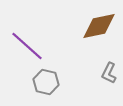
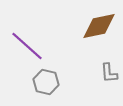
gray L-shape: rotated 30 degrees counterclockwise
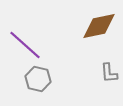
purple line: moved 2 px left, 1 px up
gray hexagon: moved 8 px left, 3 px up
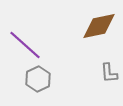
gray hexagon: rotated 20 degrees clockwise
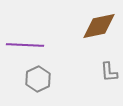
purple line: rotated 39 degrees counterclockwise
gray L-shape: moved 1 px up
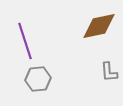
purple line: moved 4 px up; rotated 69 degrees clockwise
gray hexagon: rotated 20 degrees clockwise
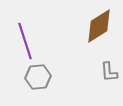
brown diamond: rotated 21 degrees counterclockwise
gray hexagon: moved 2 px up
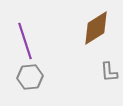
brown diamond: moved 3 px left, 2 px down
gray hexagon: moved 8 px left
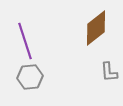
brown diamond: rotated 6 degrees counterclockwise
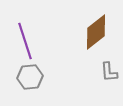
brown diamond: moved 4 px down
